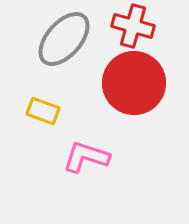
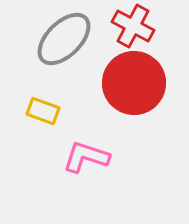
red cross: rotated 12 degrees clockwise
gray ellipse: rotated 4 degrees clockwise
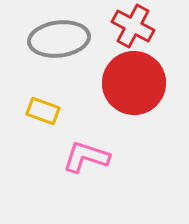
gray ellipse: moved 5 px left; rotated 38 degrees clockwise
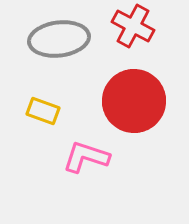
red circle: moved 18 px down
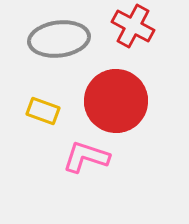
red circle: moved 18 px left
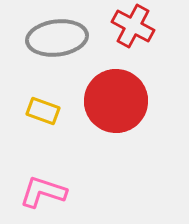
gray ellipse: moved 2 px left, 1 px up
pink L-shape: moved 43 px left, 35 px down
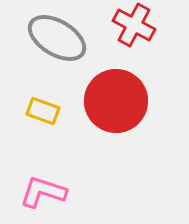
red cross: moved 1 px right, 1 px up
gray ellipse: rotated 38 degrees clockwise
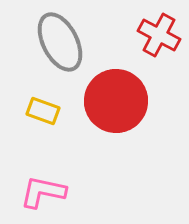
red cross: moved 25 px right, 10 px down
gray ellipse: moved 3 px right, 4 px down; rotated 32 degrees clockwise
pink L-shape: rotated 6 degrees counterclockwise
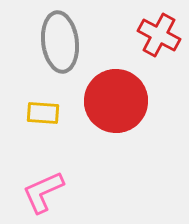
gray ellipse: rotated 20 degrees clockwise
yellow rectangle: moved 2 px down; rotated 16 degrees counterclockwise
pink L-shape: rotated 36 degrees counterclockwise
